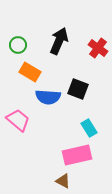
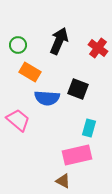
blue semicircle: moved 1 px left, 1 px down
cyan rectangle: rotated 48 degrees clockwise
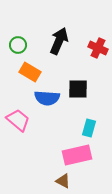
red cross: rotated 12 degrees counterclockwise
black square: rotated 20 degrees counterclockwise
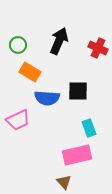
black square: moved 2 px down
pink trapezoid: rotated 115 degrees clockwise
cyan rectangle: rotated 36 degrees counterclockwise
brown triangle: moved 1 px right, 1 px down; rotated 21 degrees clockwise
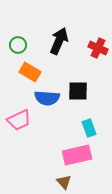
pink trapezoid: moved 1 px right
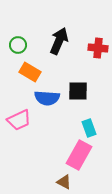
red cross: rotated 18 degrees counterclockwise
pink rectangle: moved 2 px right; rotated 48 degrees counterclockwise
brown triangle: rotated 21 degrees counterclockwise
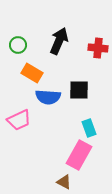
orange rectangle: moved 2 px right, 1 px down
black square: moved 1 px right, 1 px up
blue semicircle: moved 1 px right, 1 px up
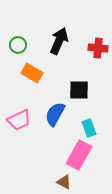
blue semicircle: moved 7 px right, 17 px down; rotated 115 degrees clockwise
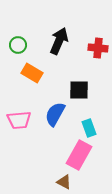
pink trapezoid: rotated 20 degrees clockwise
